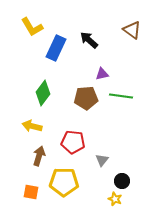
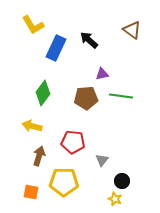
yellow L-shape: moved 1 px right, 2 px up
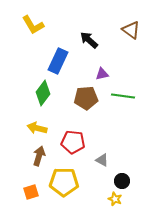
brown triangle: moved 1 px left
blue rectangle: moved 2 px right, 13 px down
green line: moved 2 px right
yellow arrow: moved 5 px right, 2 px down
gray triangle: rotated 40 degrees counterclockwise
orange square: rotated 28 degrees counterclockwise
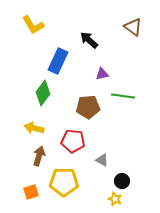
brown triangle: moved 2 px right, 3 px up
brown pentagon: moved 2 px right, 9 px down
yellow arrow: moved 3 px left
red pentagon: moved 1 px up
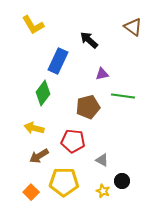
brown pentagon: rotated 10 degrees counterclockwise
brown arrow: rotated 138 degrees counterclockwise
orange square: rotated 28 degrees counterclockwise
yellow star: moved 12 px left, 8 px up
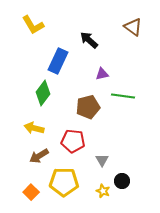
gray triangle: rotated 32 degrees clockwise
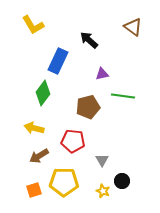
orange square: moved 3 px right, 2 px up; rotated 28 degrees clockwise
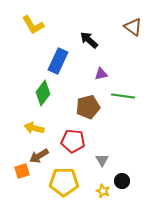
purple triangle: moved 1 px left
orange square: moved 12 px left, 19 px up
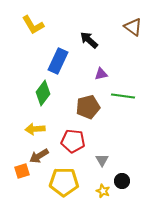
yellow arrow: moved 1 px right, 1 px down; rotated 18 degrees counterclockwise
